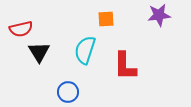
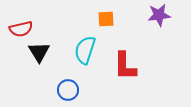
blue circle: moved 2 px up
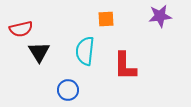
purple star: moved 1 px right, 1 px down
cyan semicircle: moved 1 px down; rotated 12 degrees counterclockwise
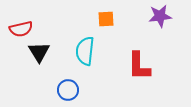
red L-shape: moved 14 px right
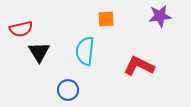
red L-shape: rotated 116 degrees clockwise
